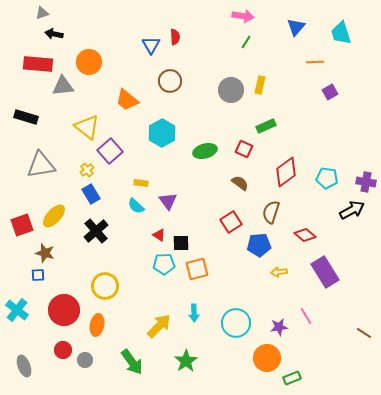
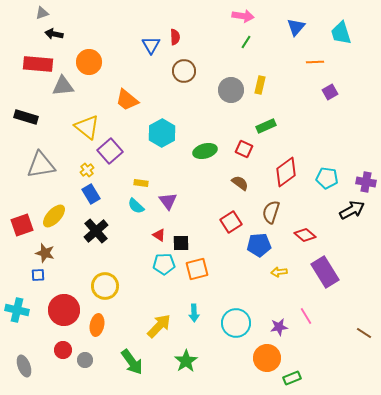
brown circle at (170, 81): moved 14 px right, 10 px up
cyan cross at (17, 310): rotated 25 degrees counterclockwise
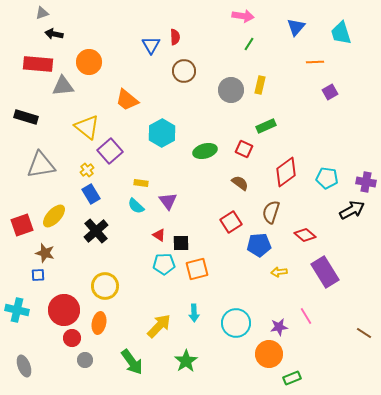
green line at (246, 42): moved 3 px right, 2 px down
orange ellipse at (97, 325): moved 2 px right, 2 px up
red circle at (63, 350): moved 9 px right, 12 px up
orange circle at (267, 358): moved 2 px right, 4 px up
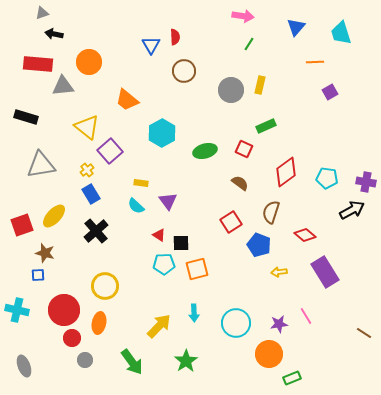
blue pentagon at (259, 245): rotated 25 degrees clockwise
purple star at (279, 327): moved 3 px up
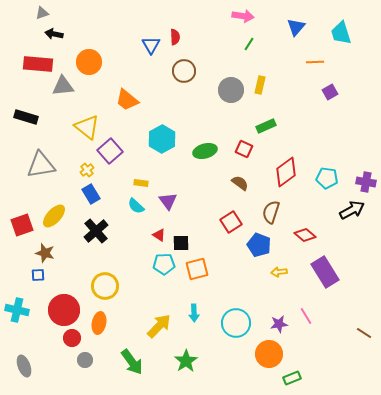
cyan hexagon at (162, 133): moved 6 px down
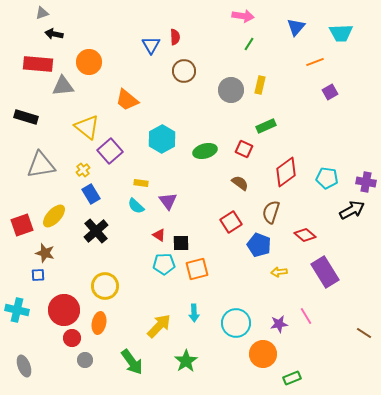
cyan trapezoid at (341, 33): rotated 75 degrees counterclockwise
orange line at (315, 62): rotated 18 degrees counterclockwise
yellow cross at (87, 170): moved 4 px left
orange circle at (269, 354): moved 6 px left
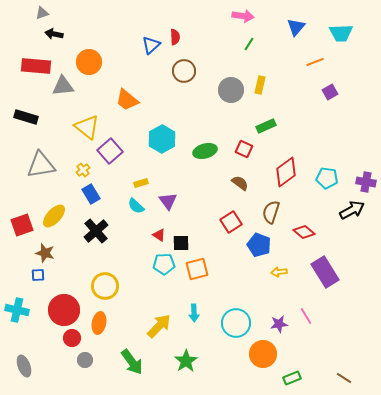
blue triangle at (151, 45): rotated 18 degrees clockwise
red rectangle at (38, 64): moved 2 px left, 2 px down
yellow rectangle at (141, 183): rotated 24 degrees counterclockwise
red diamond at (305, 235): moved 1 px left, 3 px up
brown line at (364, 333): moved 20 px left, 45 px down
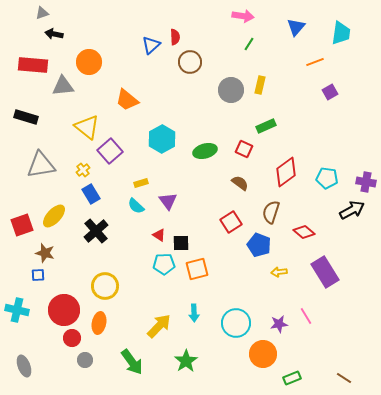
cyan trapezoid at (341, 33): rotated 80 degrees counterclockwise
red rectangle at (36, 66): moved 3 px left, 1 px up
brown circle at (184, 71): moved 6 px right, 9 px up
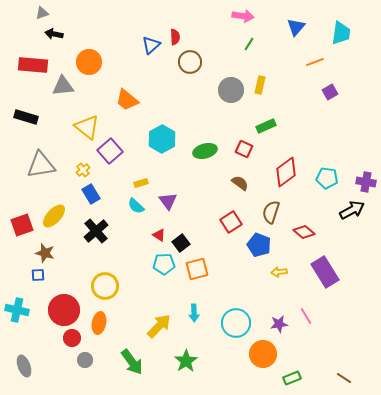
black square at (181, 243): rotated 36 degrees counterclockwise
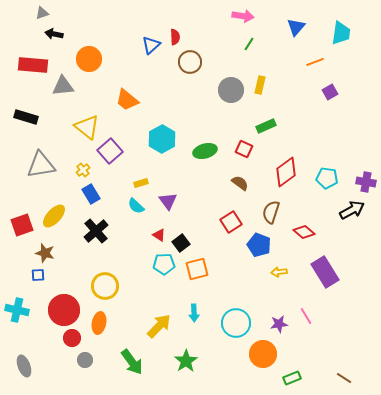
orange circle at (89, 62): moved 3 px up
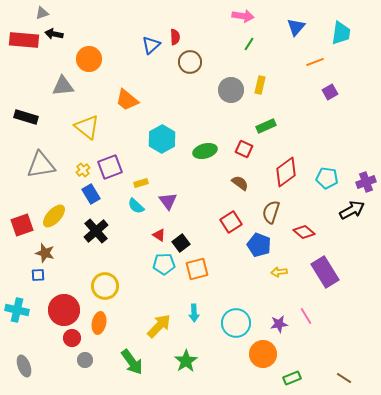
red rectangle at (33, 65): moved 9 px left, 25 px up
purple square at (110, 151): moved 16 px down; rotated 20 degrees clockwise
purple cross at (366, 182): rotated 30 degrees counterclockwise
